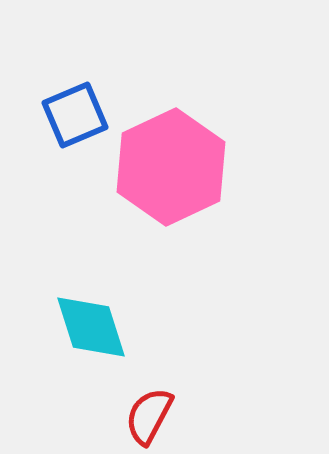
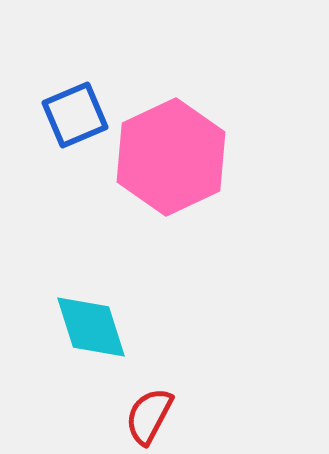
pink hexagon: moved 10 px up
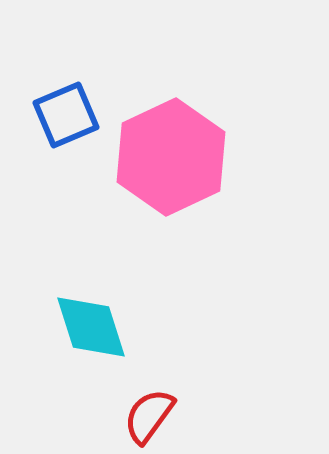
blue square: moved 9 px left
red semicircle: rotated 8 degrees clockwise
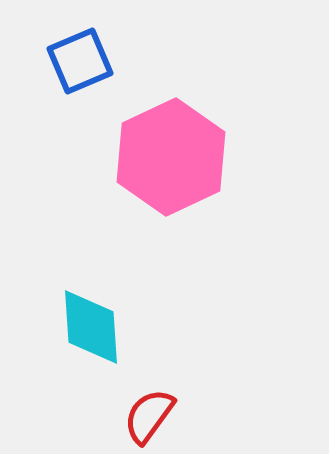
blue square: moved 14 px right, 54 px up
cyan diamond: rotated 14 degrees clockwise
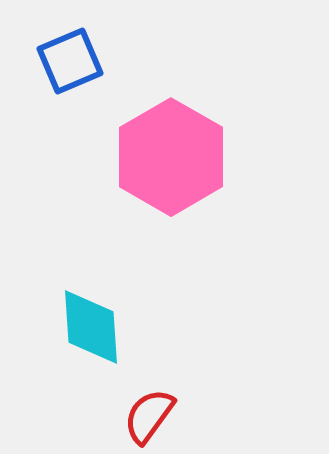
blue square: moved 10 px left
pink hexagon: rotated 5 degrees counterclockwise
